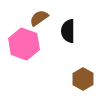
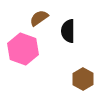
pink hexagon: moved 1 px left, 5 px down
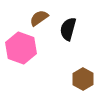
black semicircle: moved 2 px up; rotated 15 degrees clockwise
pink hexagon: moved 2 px left, 1 px up
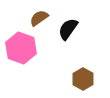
black semicircle: rotated 20 degrees clockwise
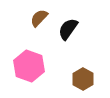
brown semicircle: rotated 12 degrees counterclockwise
pink hexagon: moved 8 px right, 18 px down
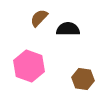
black semicircle: rotated 55 degrees clockwise
brown hexagon: rotated 20 degrees counterclockwise
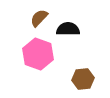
pink hexagon: moved 9 px right, 12 px up
brown hexagon: rotated 15 degrees counterclockwise
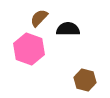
pink hexagon: moved 9 px left, 5 px up
brown hexagon: moved 2 px right, 1 px down; rotated 20 degrees clockwise
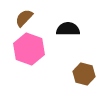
brown semicircle: moved 15 px left
brown hexagon: moved 1 px left, 6 px up
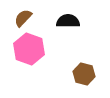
brown semicircle: moved 1 px left
black semicircle: moved 8 px up
